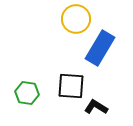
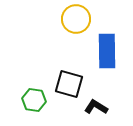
blue rectangle: moved 7 px right, 3 px down; rotated 32 degrees counterclockwise
black square: moved 2 px left, 2 px up; rotated 12 degrees clockwise
green hexagon: moved 7 px right, 7 px down
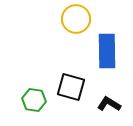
black square: moved 2 px right, 3 px down
black L-shape: moved 13 px right, 3 px up
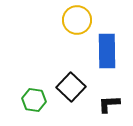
yellow circle: moved 1 px right, 1 px down
black square: rotated 28 degrees clockwise
black L-shape: rotated 35 degrees counterclockwise
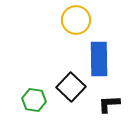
yellow circle: moved 1 px left
blue rectangle: moved 8 px left, 8 px down
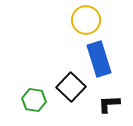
yellow circle: moved 10 px right
blue rectangle: rotated 16 degrees counterclockwise
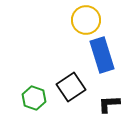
blue rectangle: moved 3 px right, 4 px up
black square: rotated 12 degrees clockwise
green hexagon: moved 2 px up; rotated 10 degrees clockwise
